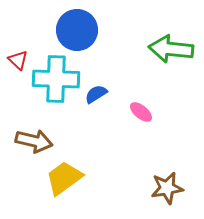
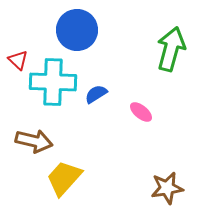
green arrow: rotated 99 degrees clockwise
cyan cross: moved 3 px left, 3 px down
yellow trapezoid: rotated 12 degrees counterclockwise
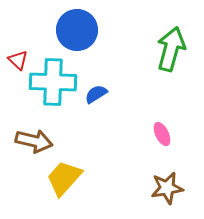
pink ellipse: moved 21 px right, 22 px down; rotated 25 degrees clockwise
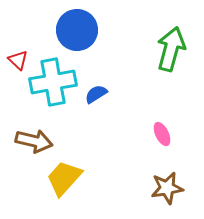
cyan cross: rotated 12 degrees counterclockwise
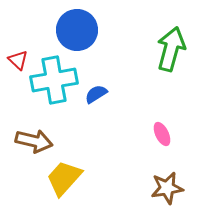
cyan cross: moved 1 px right, 2 px up
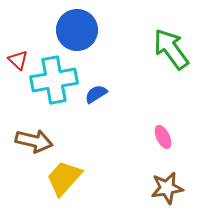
green arrow: rotated 51 degrees counterclockwise
pink ellipse: moved 1 px right, 3 px down
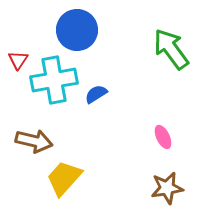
red triangle: rotated 20 degrees clockwise
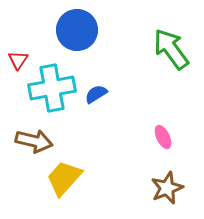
cyan cross: moved 2 px left, 8 px down
brown star: rotated 12 degrees counterclockwise
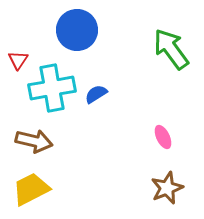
yellow trapezoid: moved 33 px left, 11 px down; rotated 21 degrees clockwise
